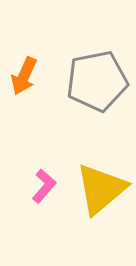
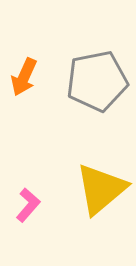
orange arrow: moved 1 px down
pink L-shape: moved 16 px left, 19 px down
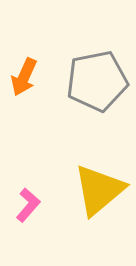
yellow triangle: moved 2 px left, 1 px down
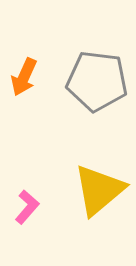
gray pentagon: rotated 18 degrees clockwise
pink L-shape: moved 1 px left, 2 px down
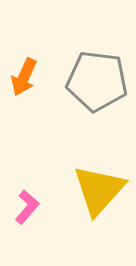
yellow triangle: rotated 8 degrees counterclockwise
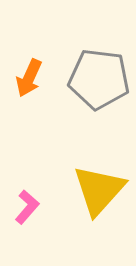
orange arrow: moved 5 px right, 1 px down
gray pentagon: moved 2 px right, 2 px up
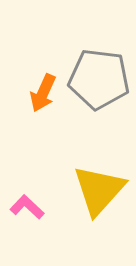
orange arrow: moved 14 px right, 15 px down
pink L-shape: rotated 88 degrees counterclockwise
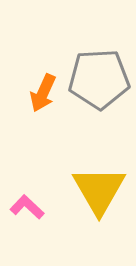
gray pentagon: rotated 10 degrees counterclockwise
yellow triangle: rotated 12 degrees counterclockwise
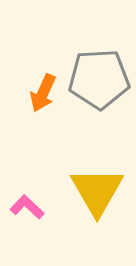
yellow triangle: moved 2 px left, 1 px down
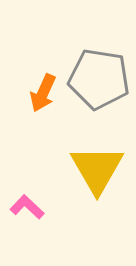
gray pentagon: rotated 12 degrees clockwise
yellow triangle: moved 22 px up
